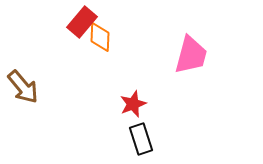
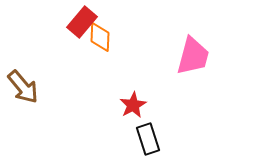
pink trapezoid: moved 2 px right, 1 px down
red star: moved 1 px down; rotated 8 degrees counterclockwise
black rectangle: moved 7 px right
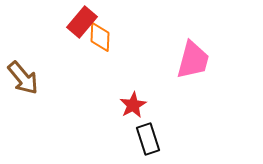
pink trapezoid: moved 4 px down
brown arrow: moved 9 px up
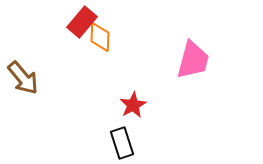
black rectangle: moved 26 px left, 4 px down
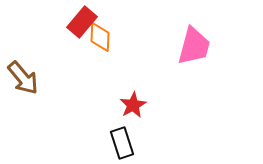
pink trapezoid: moved 1 px right, 14 px up
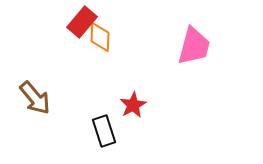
brown arrow: moved 12 px right, 20 px down
black rectangle: moved 18 px left, 12 px up
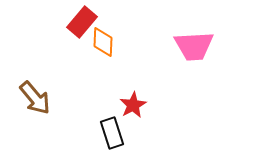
orange diamond: moved 3 px right, 5 px down
pink trapezoid: rotated 72 degrees clockwise
black rectangle: moved 8 px right, 2 px down
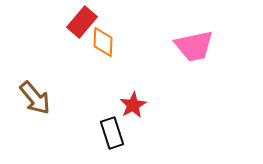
pink trapezoid: rotated 9 degrees counterclockwise
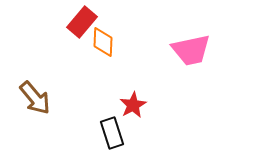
pink trapezoid: moved 3 px left, 4 px down
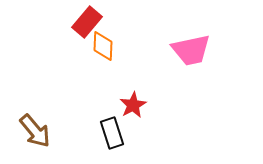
red rectangle: moved 5 px right
orange diamond: moved 4 px down
brown arrow: moved 33 px down
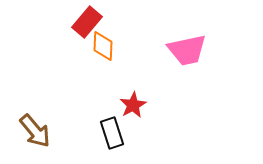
pink trapezoid: moved 4 px left
